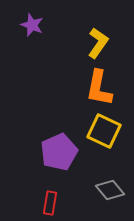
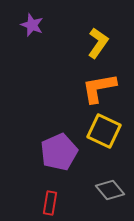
orange L-shape: rotated 69 degrees clockwise
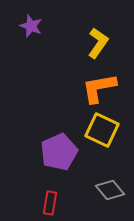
purple star: moved 1 px left, 1 px down
yellow square: moved 2 px left, 1 px up
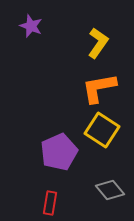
yellow square: rotated 8 degrees clockwise
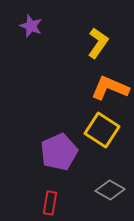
orange L-shape: moved 11 px right; rotated 33 degrees clockwise
gray diamond: rotated 20 degrees counterclockwise
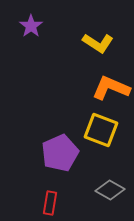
purple star: rotated 15 degrees clockwise
yellow L-shape: rotated 88 degrees clockwise
orange L-shape: moved 1 px right
yellow square: moved 1 px left; rotated 12 degrees counterclockwise
purple pentagon: moved 1 px right, 1 px down
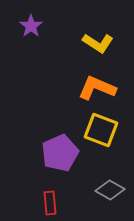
orange L-shape: moved 14 px left
red rectangle: rotated 15 degrees counterclockwise
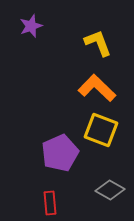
purple star: rotated 15 degrees clockwise
yellow L-shape: rotated 144 degrees counterclockwise
orange L-shape: rotated 21 degrees clockwise
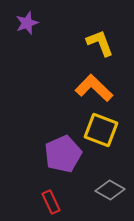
purple star: moved 4 px left, 3 px up
yellow L-shape: moved 2 px right
orange L-shape: moved 3 px left
purple pentagon: moved 3 px right, 1 px down
red rectangle: moved 1 px right, 1 px up; rotated 20 degrees counterclockwise
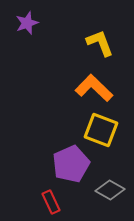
purple pentagon: moved 8 px right, 10 px down
